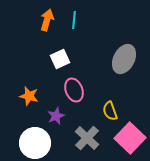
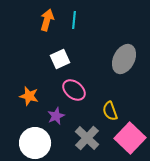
pink ellipse: rotated 30 degrees counterclockwise
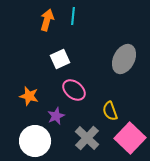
cyan line: moved 1 px left, 4 px up
white circle: moved 2 px up
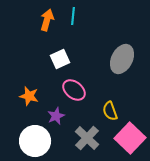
gray ellipse: moved 2 px left
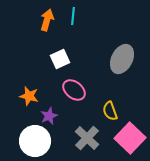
purple star: moved 7 px left
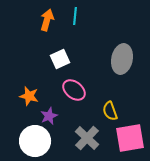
cyan line: moved 2 px right
gray ellipse: rotated 16 degrees counterclockwise
pink square: rotated 36 degrees clockwise
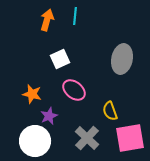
orange star: moved 3 px right, 2 px up
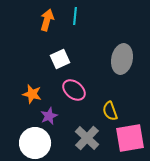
white circle: moved 2 px down
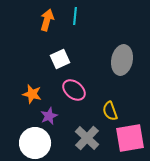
gray ellipse: moved 1 px down
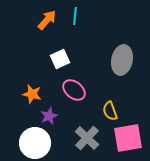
orange arrow: rotated 25 degrees clockwise
pink square: moved 2 px left
